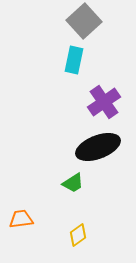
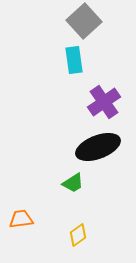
cyan rectangle: rotated 20 degrees counterclockwise
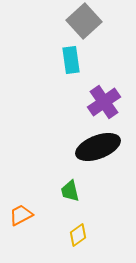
cyan rectangle: moved 3 px left
green trapezoid: moved 3 px left, 8 px down; rotated 110 degrees clockwise
orange trapezoid: moved 4 px up; rotated 20 degrees counterclockwise
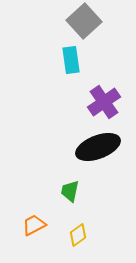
green trapezoid: rotated 25 degrees clockwise
orange trapezoid: moved 13 px right, 10 px down
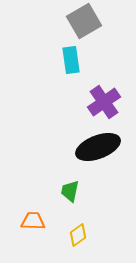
gray square: rotated 12 degrees clockwise
orange trapezoid: moved 1 px left, 4 px up; rotated 30 degrees clockwise
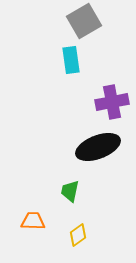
purple cross: moved 8 px right; rotated 24 degrees clockwise
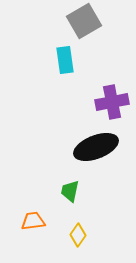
cyan rectangle: moved 6 px left
black ellipse: moved 2 px left
orange trapezoid: rotated 10 degrees counterclockwise
yellow diamond: rotated 20 degrees counterclockwise
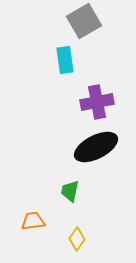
purple cross: moved 15 px left
black ellipse: rotated 6 degrees counterclockwise
yellow diamond: moved 1 px left, 4 px down
